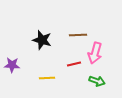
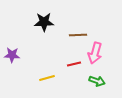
black star: moved 2 px right, 18 px up; rotated 18 degrees counterclockwise
purple star: moved 10 px up
yellow line: rotated 14 degrees counterclockwise
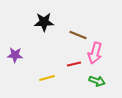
brown line: rotated 24 degrees clockwise
purple star: moved 3 px right
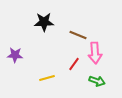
pink arrow: rotated 20 degrees counterclockwise
red line: rotated 40 degrees counterclockwise
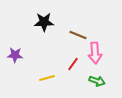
red line: moved 1 px left
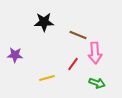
green arrow: moved 2 px down
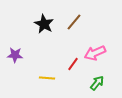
black star: moved 2 px down; rotated 30 degrees clockwise
brown line: moved 4 px left, 13 px up; rotated 72 degrees counterclockwise
pink arrow: rotated 70 degrees clockwise
yellow line: rotated 21 degrees clockwise
green arrow: rotated 70 degrees counterclockwise
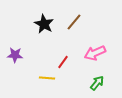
red line: moved 10 px left, 2 px up
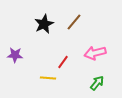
black star: rotated 18 degrees clockwise
pink arrow: rotated 10 degrees clockwise
yellow line: moved 1 px right
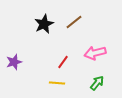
brown line: rotated 12 degrees clockwise
purple star: moved 1 px left, 7 px down; rotated 21 degrees counterclockwise
yellow line: moved 9 px right, 5 px down
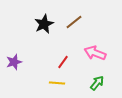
pink arrow: rotated 35 degrees clockwise
